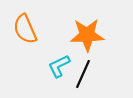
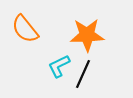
orange semicircle: rotated 16 degrees counterclockwise
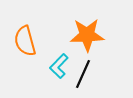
orange semicircle: moved 12 px down; rotated 24 degrees clockwise
cyan L-shape: rotated 20 degrees counterclockwise
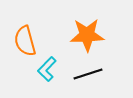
cyan L-shape: moved 12 px left, 3 px down
black line: moved 5 px right; rotated 48 degrees clockwise
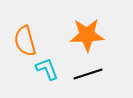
cyan L-shape: rotated 115 degrees clockwise
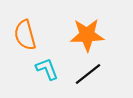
orange semicircle: moved 6 px up
black line: rotated 20 degrees counterclockwise
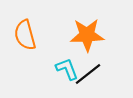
cyan L-shape: moved 20 px right
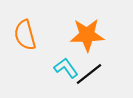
cyan L-shape: moved 1 px left, 1 px up; rotated 15 degrees counterclockwise
black line: moved 1 px right
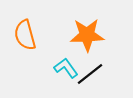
black line: moved 1 px right
